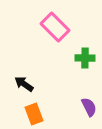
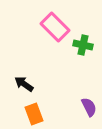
green cross: moved 2 px left, 13 px up; rotated 12 degrees clockwise
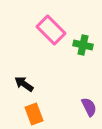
pink rectangle: moved 4 px left, 3 px down
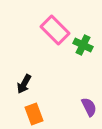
pink rectangle: moved 4 px right
green cross: rotated 12 degrees clockwise
black arrow: rotated 96 degrees counterclockwise
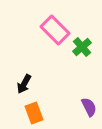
green cross: moved 1 px left, 2 px down; rotated 24 degrees clockwise
orange rectangle: moved 1 px up
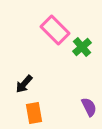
black arrow: rotated 12 degrees clockwise
orange rectangle: rotated 10 degrees clockwise
